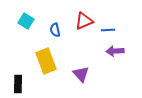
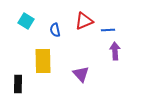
purple arrow: rotated 90 degrees clockwise
yellow rectangle: moved 3 px left; rotated 20 degrees clockwise
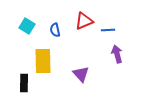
cyan square: moved 1 px right, 5 px down
purple arrow: moved 2 px right, 3 px down; rotated 12 degrees counterclockwise
black rectangle: moved 6 px right, 1 px up
